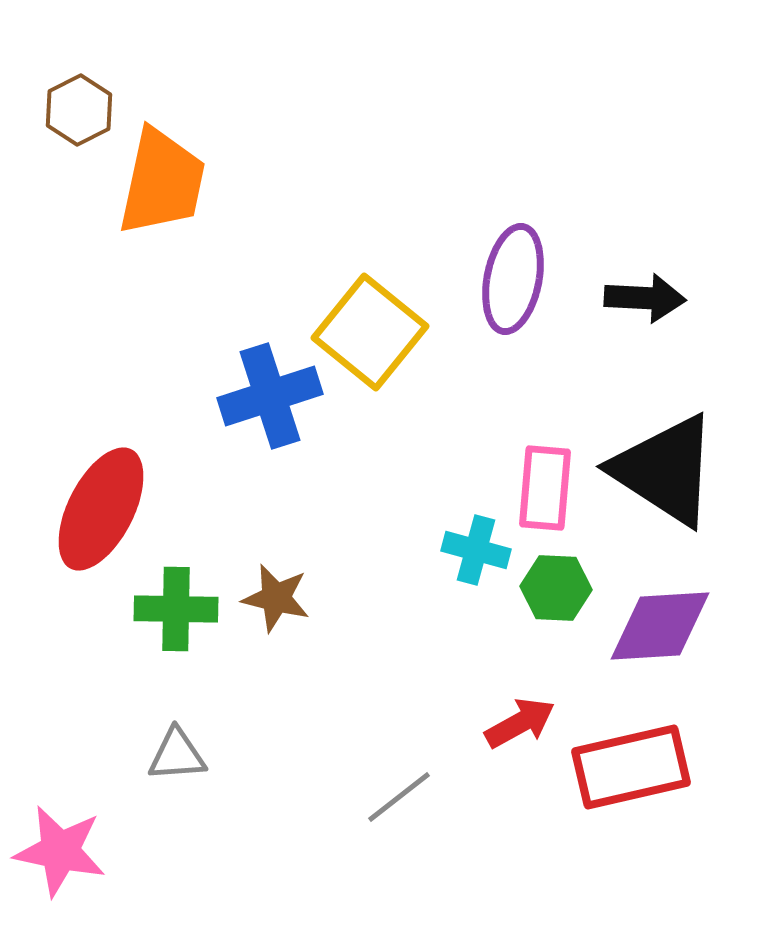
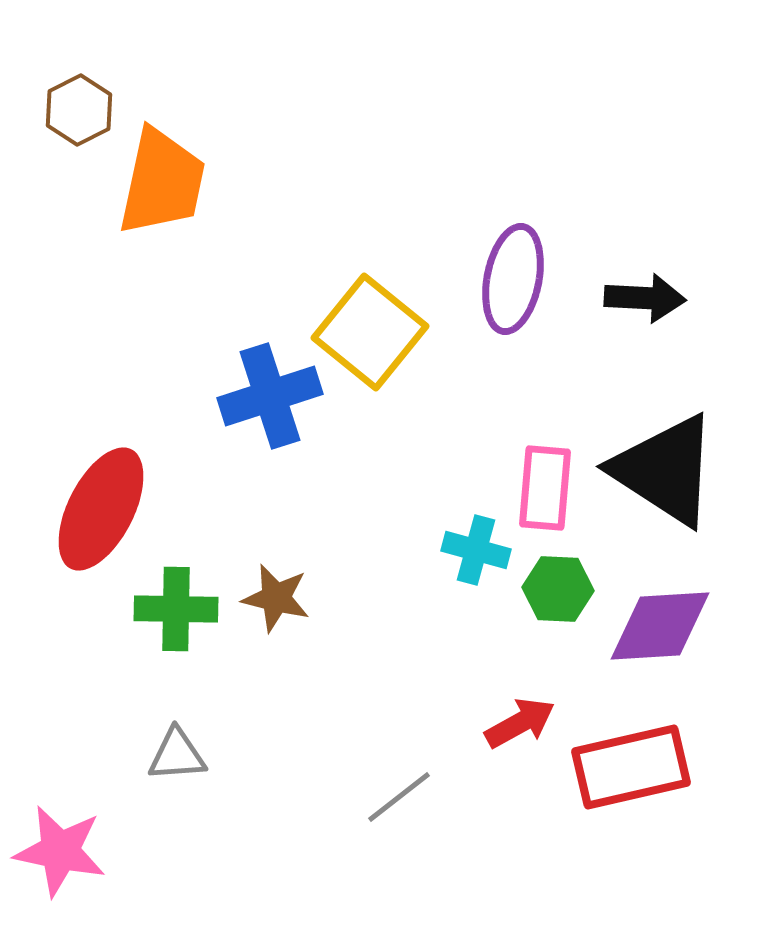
green hexagon: moved 2 px right, 1 px down
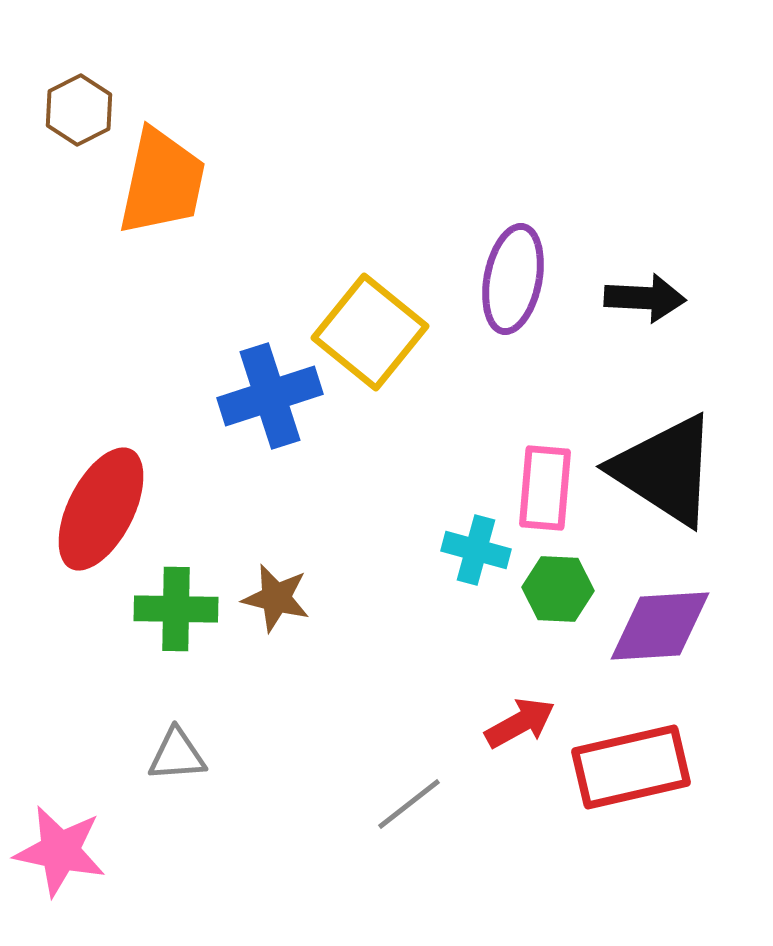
gray line: moved 10 px right, 7 px down
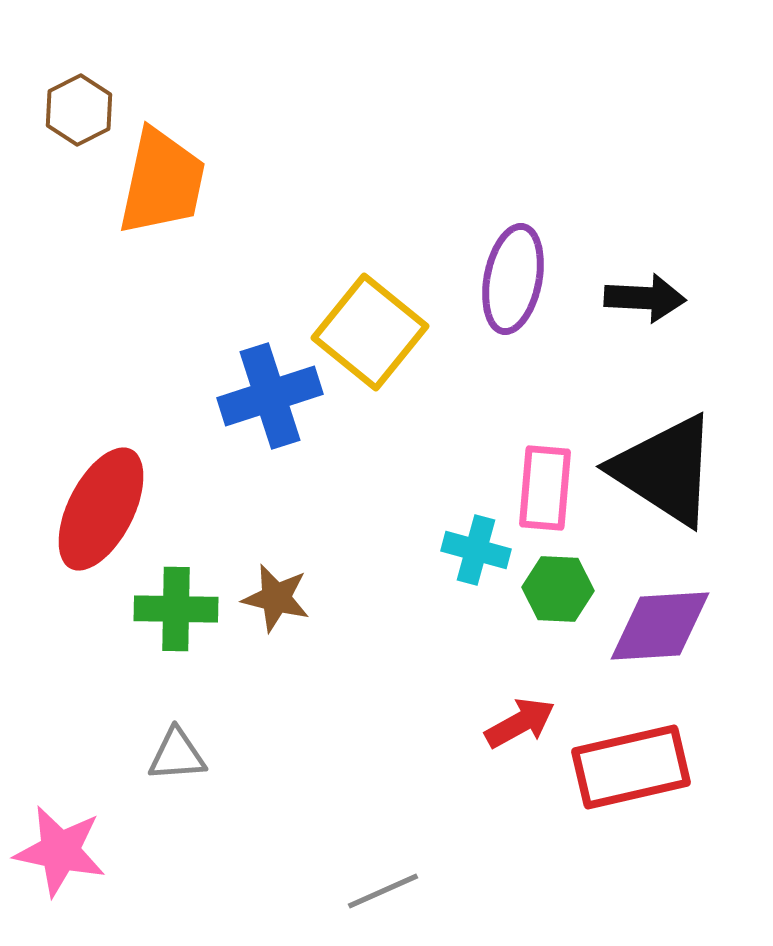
gray line: moved 26 px left, 87 px down; rotated 14 degrees clockwise
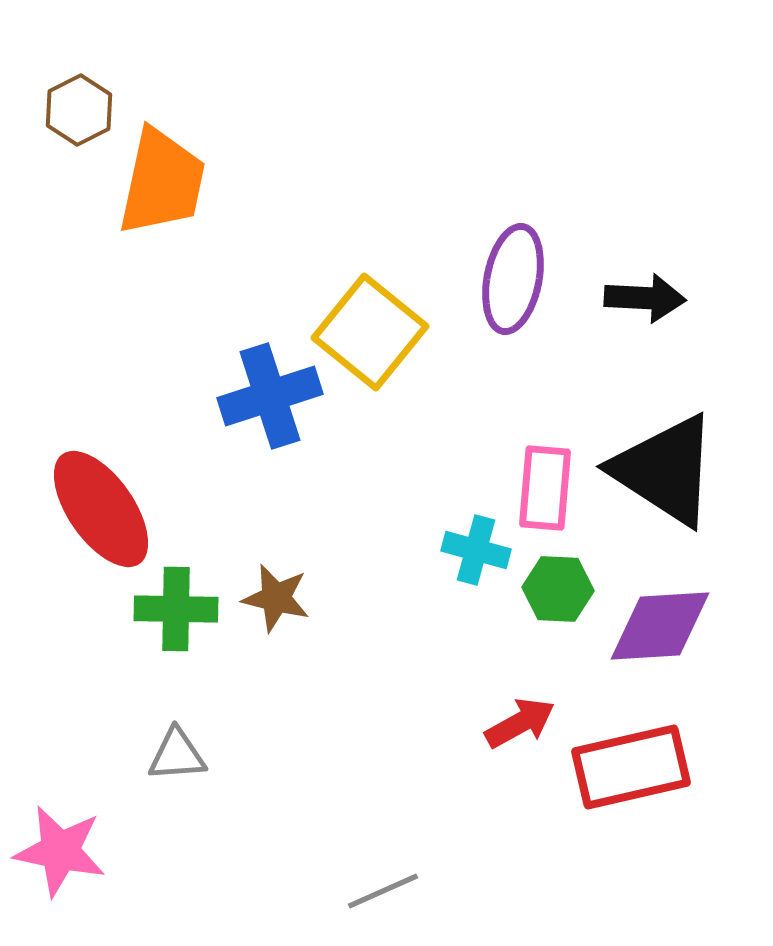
red ellipse: rotated 62 degrees counterclockwise
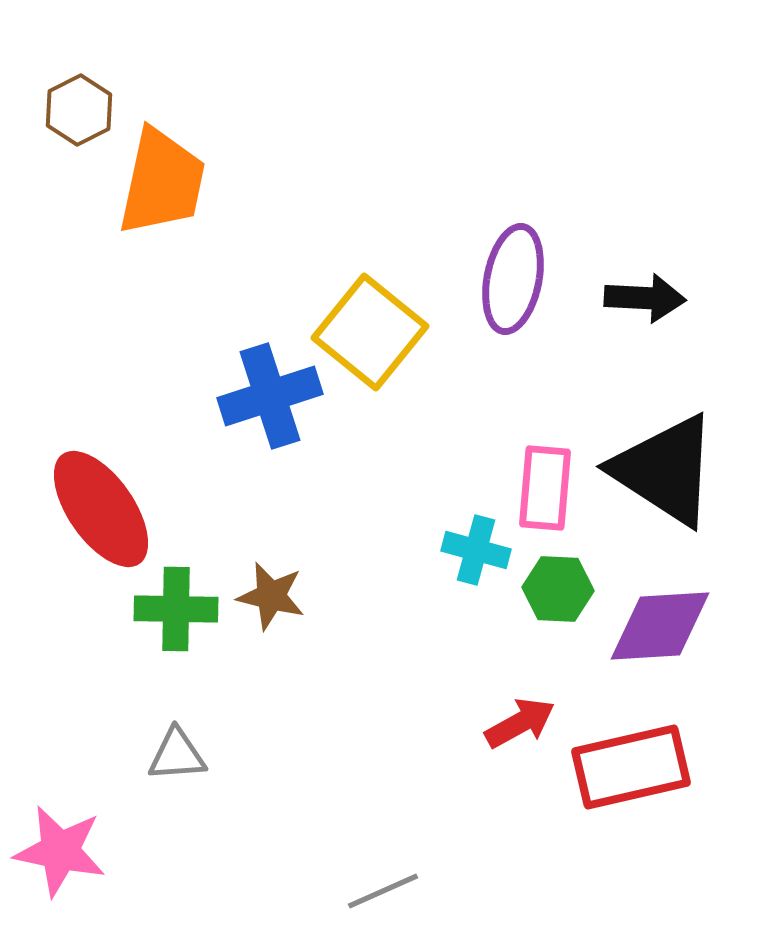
brown star: moved 5 px left, 2 px up
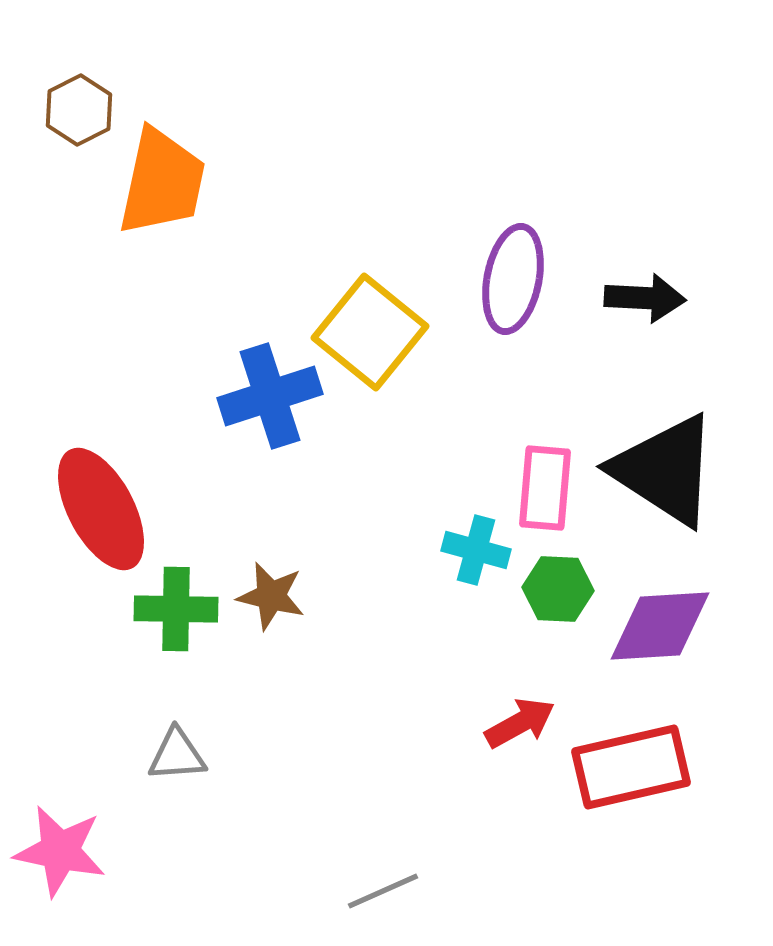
red ellipse: rotated 7 degrees clockwise
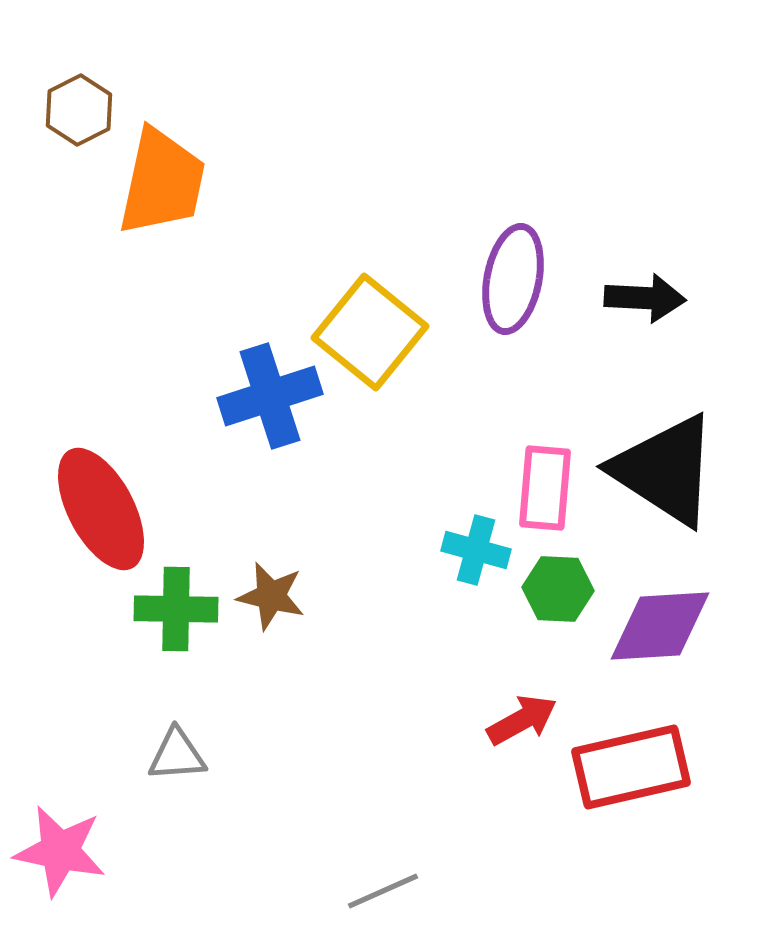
red arrow: moved 2 px right, 3 px up
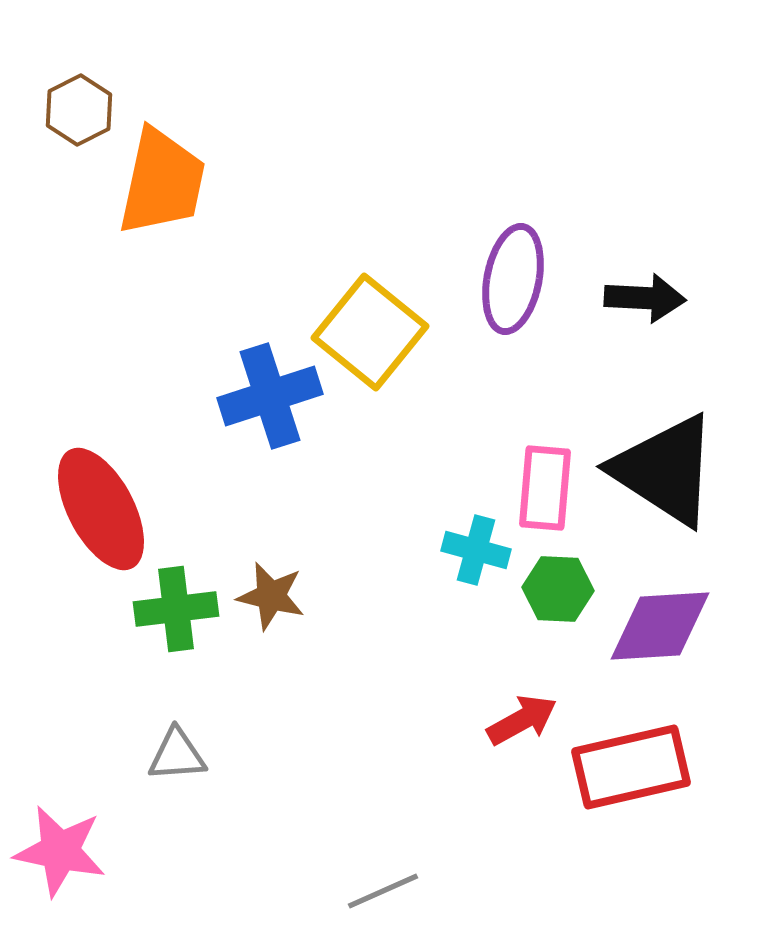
green cross: rotated 8 degrees counterclockwise
